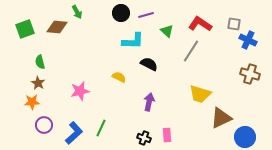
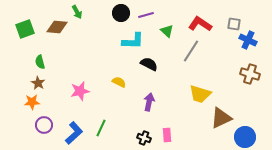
yellow semicircle: moved 5 px down
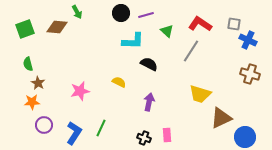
green semicircle: moved 12 px left, 2 px down
blue L-shape: rotated 15 degrees counterclockwise
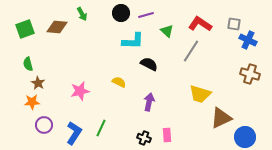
green arrow: moved 5 px right, 2 px down
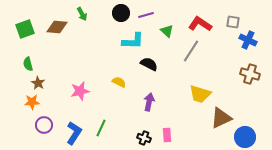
gray square: moved 1 px left, 2 px up
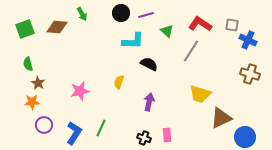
gray square: moved 1 px left, 3 px down
yellow semicircle: rotated 96 degrees counterclockwise
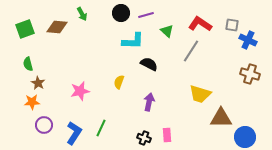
brown triangle: rotated 25 degrees clockwise
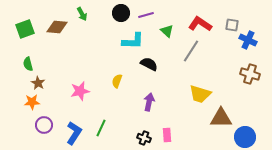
yellow semicircle: moved 2 px left, 1 px up
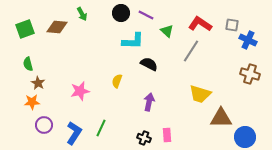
purple line: rotated 42 degrees clockwise
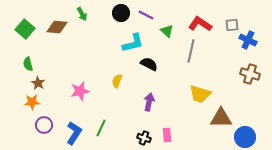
gray square: rotated 16 degrees counterclockwise
green square: rotated 30 degrees counterclockwise
cyan L-shape: moved 2 px down; rotated 15 degrees counterclockwise
gray line: rotated 20 degrees counterclockwise
